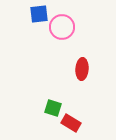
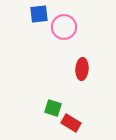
pink circle: moved 2 px right
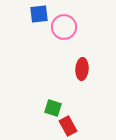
red rectangle: moved 3 px left, 3 px down; rotated 30 degrees clockwise
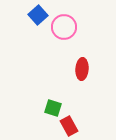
blue square: moved 1 px left, 1 px down; rotated 36 degrees counterclockwise
red rectangle: moved 1 px right
